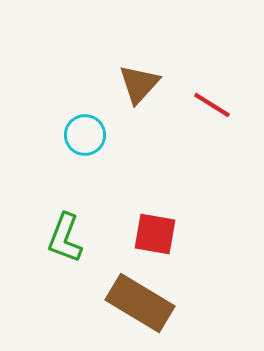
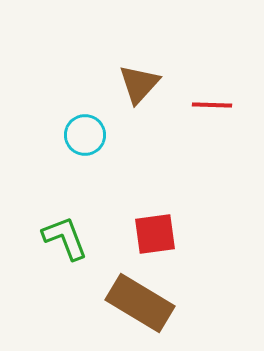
red line: rotated 30 degrees counterclockwise
red square: rotated 18 degrees counterclockwise
green L-shape: rotated 138 degrees clockwise
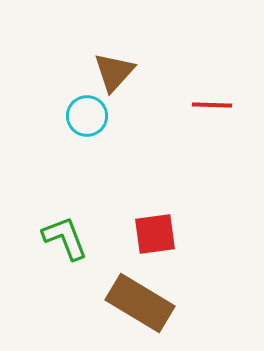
brown triangle: moved 25 px left, 12 px up
cyan circle: moved 2 px right, 19 px up
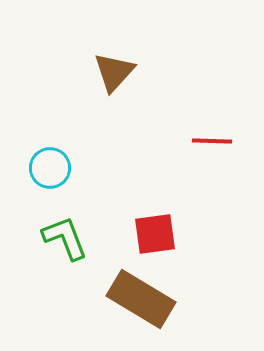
red line: moved 36 px down
cyan circle: moved 37 px left, 52 px down
brown rectangle: moved 1 px right, 4 px up
